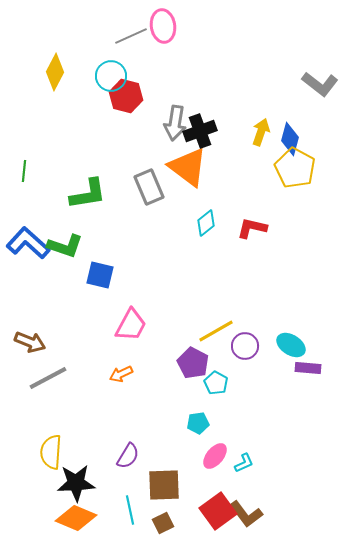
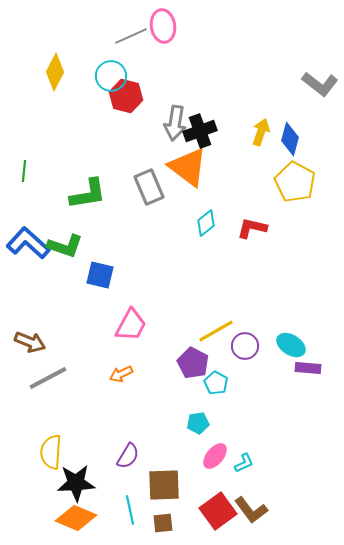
yellow pentagon at (295, 168): moved 14 px down
brown L-shape at (246, 514): moved 5 px right, 4 px up
brown square at (163, 523): rotated 20 degrees clockwise
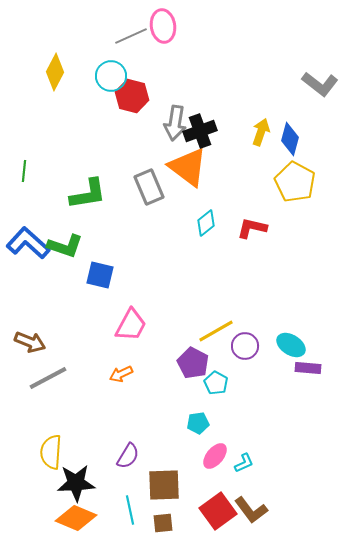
red hexagon at (126, 96): moved 6 px right
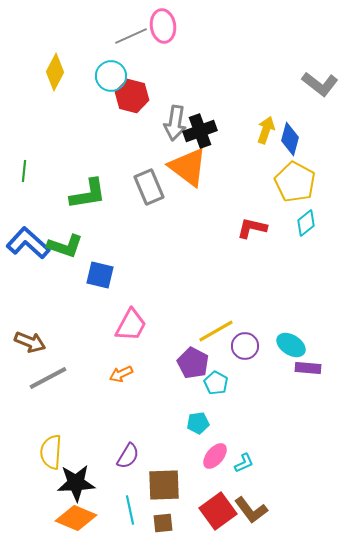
yellow arrow at (261, 132): moved 5 px right, 2 px up
cyan diamond at (206, 223): moved 100 px right
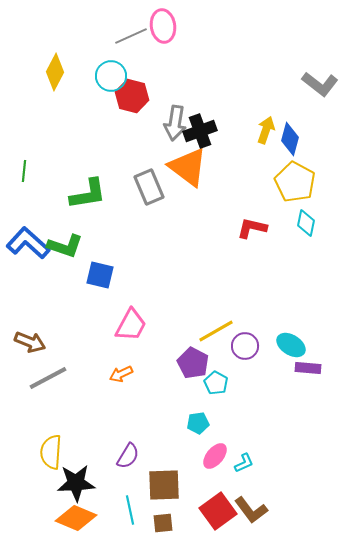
cyan diamond at (306, 223): rotated 40 degrees counterclockwise
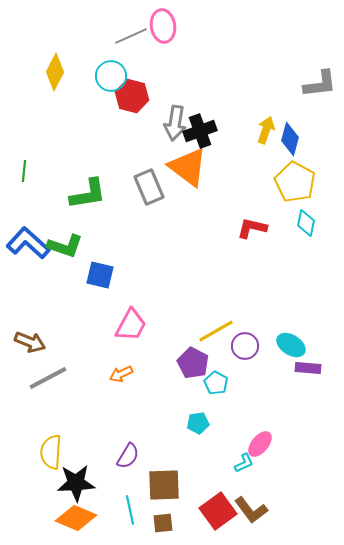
gray L-shape at (320, 84): rotated 45 degrees counterclockwise
pink ellipse at (215, 456): moved 45 px right, 12 px up
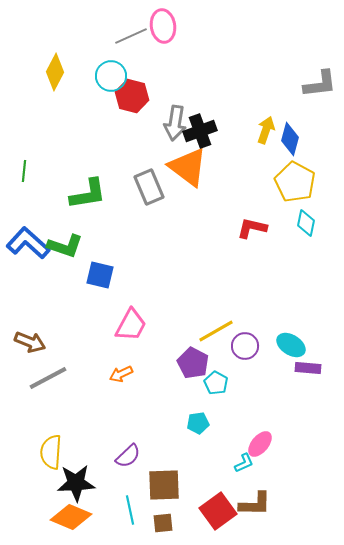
purple semicircle at (128, 456): rotated 16 degrees clockwise
brown L-shape at (251, 510): moved 4 px right, 6 px up; rotated 52 degrees counterclockwise
orange diamond at (76, 518): moved 5 px left, 1 px up
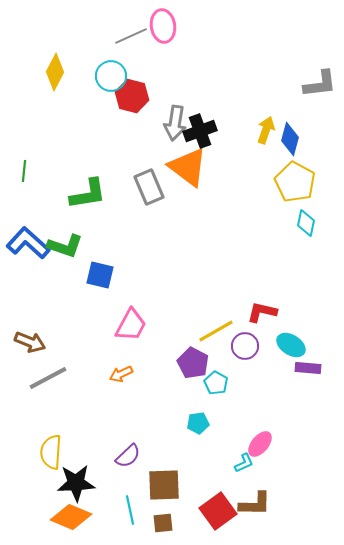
red L-shape at (252, 228): moved 10 px right, 84 px down
